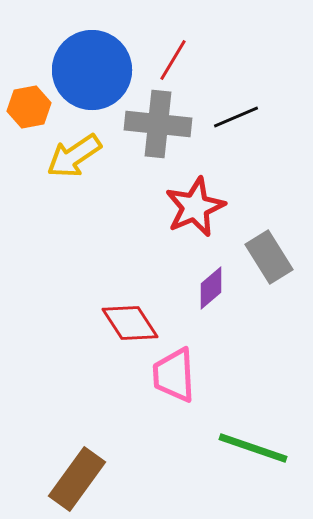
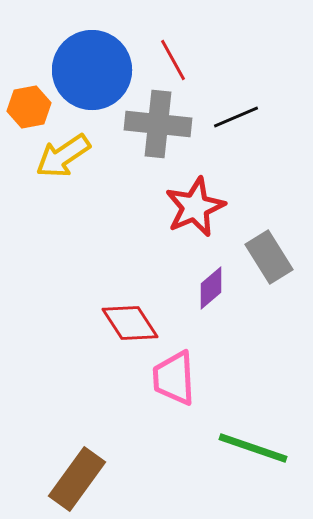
red line: rotated 60 degrees counterclockwise
yellow arrow: moved 11 px left
pink trapezoid: moved 3 px down
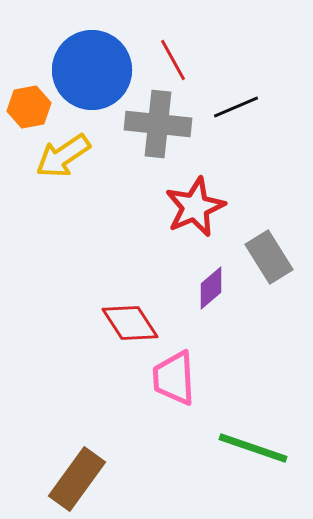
black line: moved 10 px up
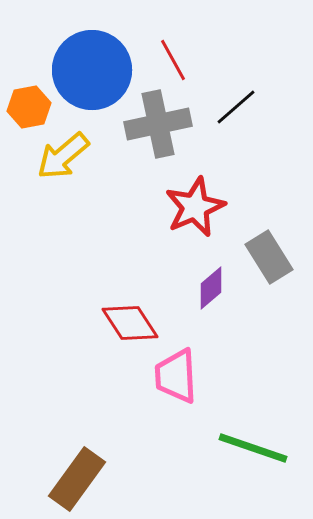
black line: rotated 18 degrees counterclockwise
gray cross: rotated 18 degrees counterclockwise
yellow arrow: rotated 6 degrees counterclockwise
pink trapezoid: moved 2 px right, 2 px up
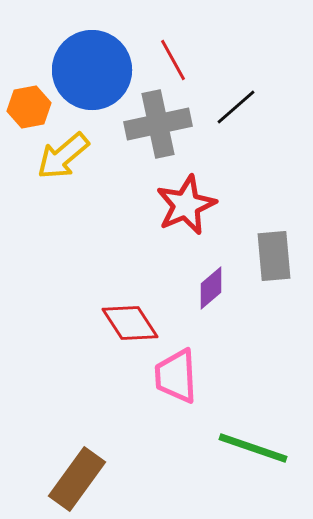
red star: moved 9 px left, 2 px up
gray rectangle: moved 5 px right, 1 px up; rotated 27 degrees clockwise
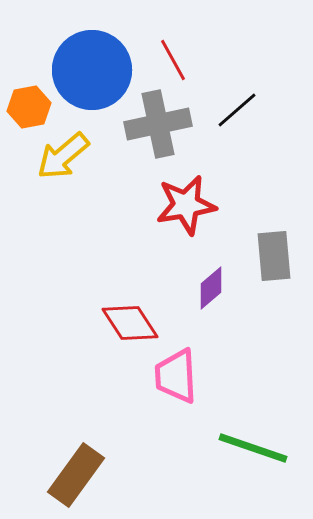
black line: moved 1 px right, 3 px down
red star: rotated 14 degrees clockwise
brown rectangle: moved 1 px left, 4 px up
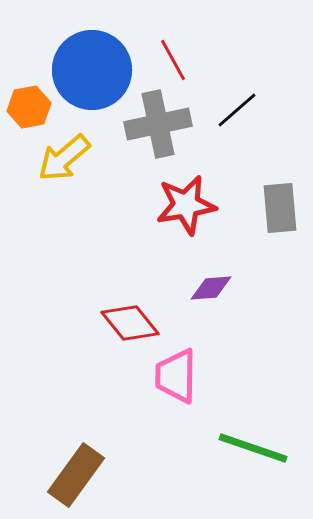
yellow arrow: moved 1 px right, 2 px down
gray rectangle: moved 6 px right, 48 px up
purple diamond: rotated 36 degrees clockwise
red diamond: rotated 6 degrees counterclockwise
pink trapezoid: rotated 4 degrees clockwise
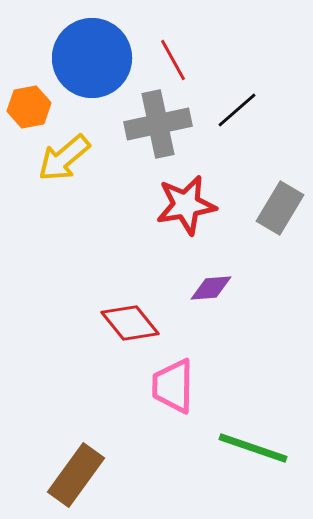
blue circle: moved 12 px up
gray rectangle: rotated 36 degrees clockwise
pink trapezoid: moved 3 px left, 10 px down
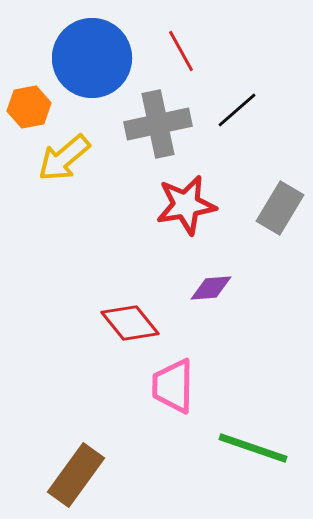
red line: moved 8 px right, 9 px up
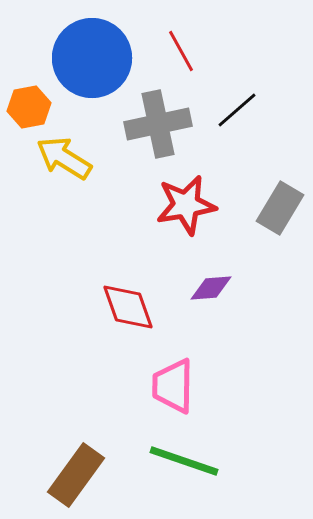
yellow arrow: rotated 72 degrees clockwise
red diamond: moved 2 px left, 16 px up; rotated 20 degrees clockwise
green line: moved 69 px left, 13 px down
